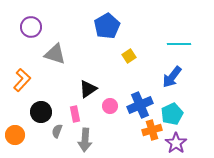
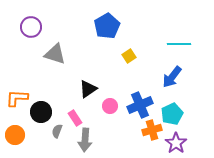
orange L-shape: moved 5 px left, 18 px down; rotated 130 degrees counterclockwise
pink rectangle: moved 4 px down; rotated 21 degrees counterclockwise
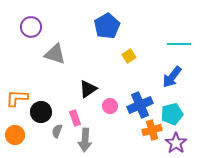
cyan pentagon: rotated 10 degrees clockwise
pink rectangle: rotated 14 degrees clockwise
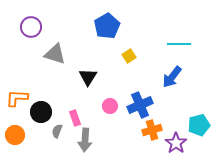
black triangle: moved 12 px up; rotated 24 degrees counterclockwise
cyan pentagon: moved 27 px right, 11 px down
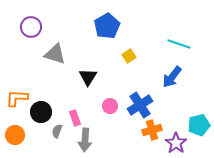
cyan line: rotated 20 degrees clockwise
blue cross: rotated 10 degrees counterclockwise
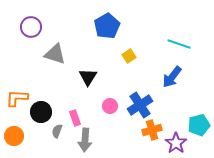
orange circle: moved 1 px left, 1 px down
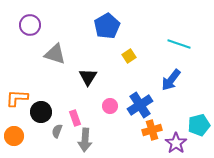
purple circle: moved 1 px left, 2 px up
blue arrow: moved 1 px left, 3 px down
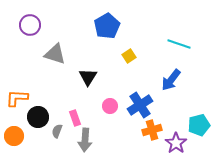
black circle: moved 3 px left, 5 px down
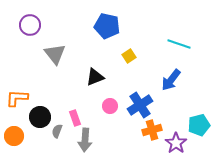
blue pentagon: rotated 30 degrees counterclockwise
gray triangle: rotated 35 degrees clockwise
black triangle: moved 7 px right; rotated 36 degrees clockwise
black circle: moved 2 px right
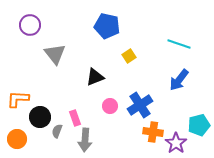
blue arrow: moved 8 px right
orange L-shape: moved 1 px right, 1 px down
orange cross: moved 1 px right, 2 px down; rotated 24 degrees clockwise
orange circle: moved 3 px right, 3 px down
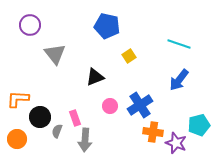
purple star: rotated 15 degrees counterclockwise
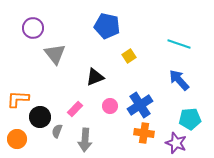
purple circle: moved 3 px right, 3 px down
blue arrow: rotated 100 degrees clockwise
pink rectangle: moved 9 px up; rotated 63 degrees clockwise
cyan pentagon: moved 9 px left, 6 px up; rotated 10 degrees clockwise
orange cross: moved 9 px left, 1 px down
